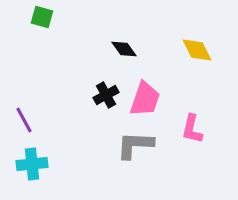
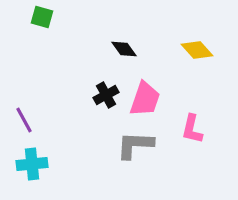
yellow diamond: rotated 16 degrees counterclockwise
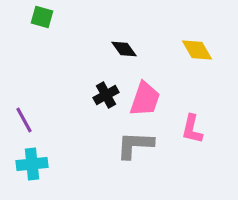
yellow diamond: rotated 12 degrees clockwise
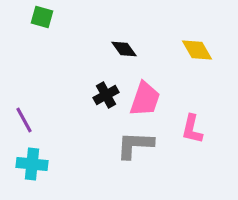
cyan cross: rotated 12 degrees clockwise
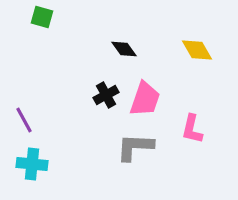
gray L-shape: moved 2 px down
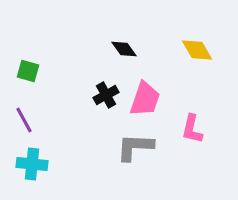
green square: moved 14 px left, 54 px down
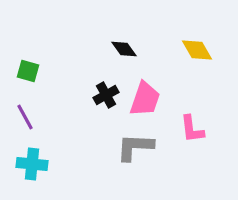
purple line: moved 1 px right, 3 px up
pink L-shape: rotated 20 degrees counterclockwise
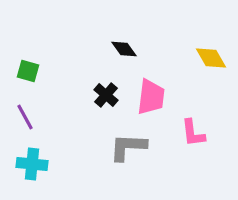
yellow diamond: moved 14 px right, 8 px down
black cross: rotated 20 degrees counterclockwise
pink trapezoid: moved 6 px right, 2 px up; rotated 12 degrees counterclockwise
pink L-shape: moved 1 px right, 4 px down
gray L-shape: moved 7 px left
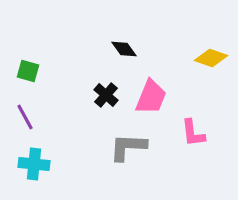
yellow diamond: rotated 40 degrees counterclockwise
pink trapezoid: rotated 15 degrees clockwise
cyan cross: moved 2 px right
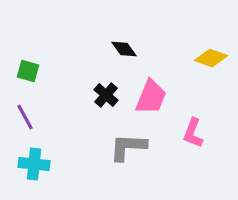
pink L-shape: rotated 28 degrees clockwise
